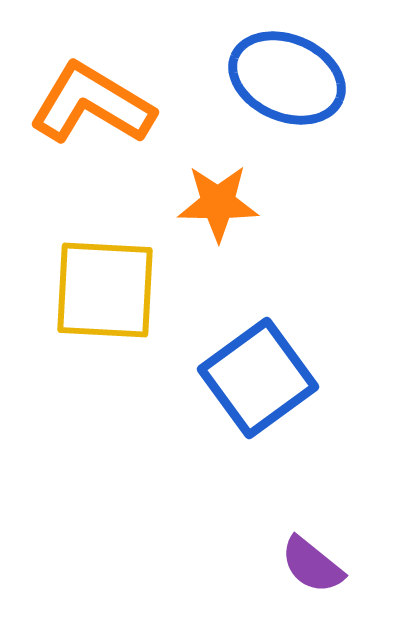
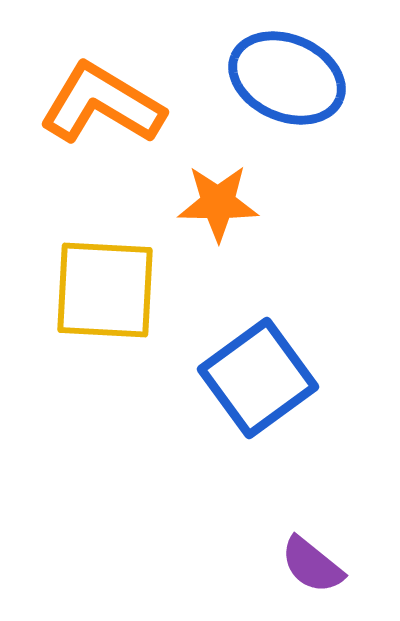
orange L-shape: moved 10 px right
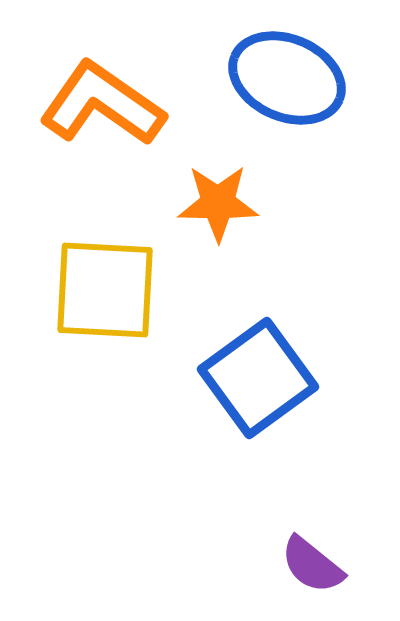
orange L-shape: rotated 4 degrees clockwise
